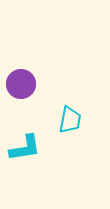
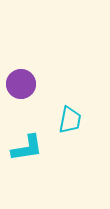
cyan L-shape: moved 2 px right
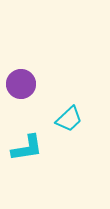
cyan trapezoid: moved 1 px left, 1 px up; rotated 36 degrees clockwise
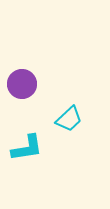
purple circle: moved 1 px right
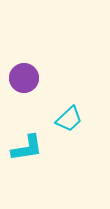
purple circle: moved 2 px right, 6 px up
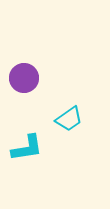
cyan trapezoid: rotated 8 degrees clockwise
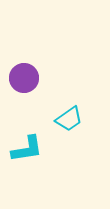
cyan L-shape: moved 1 px down
